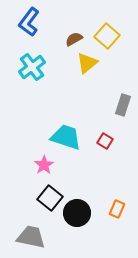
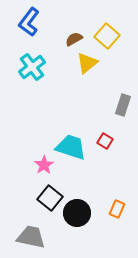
cyan trapezoid: moved 5 px right, 10 px down
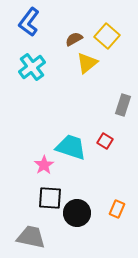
black square: rotated 35 degrees counterclockwise
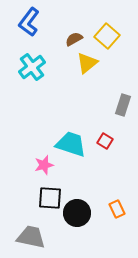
cyan trapezoid: moved 3 px up
pink star: rotated 18 degrees clockwise
orange rectangle: rotated 48 degrees counterclockwise
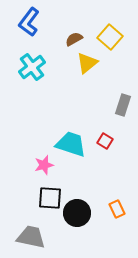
yellow square: moved 3 px right, 1 px down
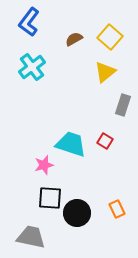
yellow triangle: moved 18 px right, 9 px down
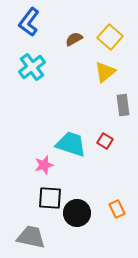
gray rectangle: rotated 25 degrees counterclockwise
